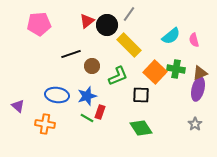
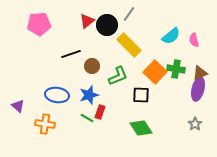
blue star: moved 2 px right, 1 px up
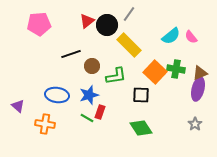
pink semicircle: moved 3 px left, 3 px up; rotated 24 degrees counterclockwise
green L-shape: moved 2 px left; rotated 15 degrees clockwise
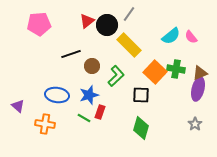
green L-shape: rotated 35 degrees counterclockwise
green line: moved 3 px left
green diamond: rotated 50 degrees clockwise
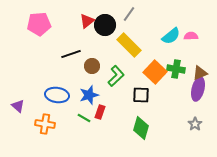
black circle: moved 2 px left
pink semicircle: moved 1 px up; rotated 128 degrees clockwise
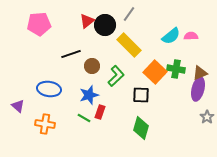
blue ellipse: moved 8 px left, 6 px up
gray star: moved 12 px right, 7 px up
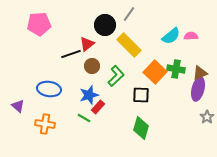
red triangle: moved 23 px down
red rectangle: moved 2 px left, 5 px up; rotated 24 degrees clockwise
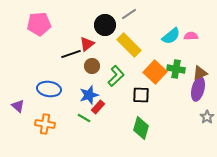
gray line: rotated 21 degrees clockwise
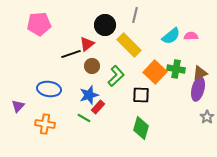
gray line: moved 6 px right, 1 px down; rotated 42 degrees counterclockwise
purple triangle: rotated 32 degrees clockwise
